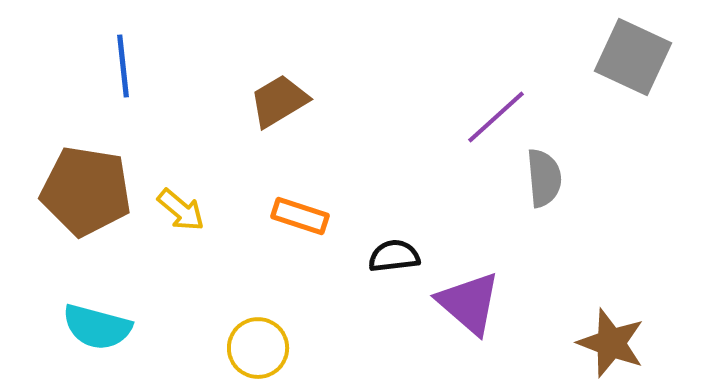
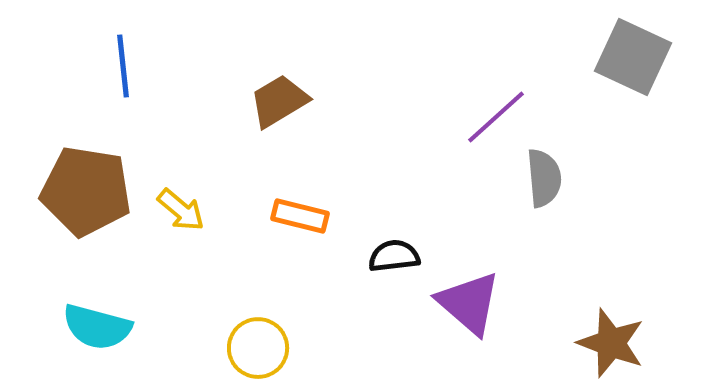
orange rectangle: rotated 4 degrees counterclockwise
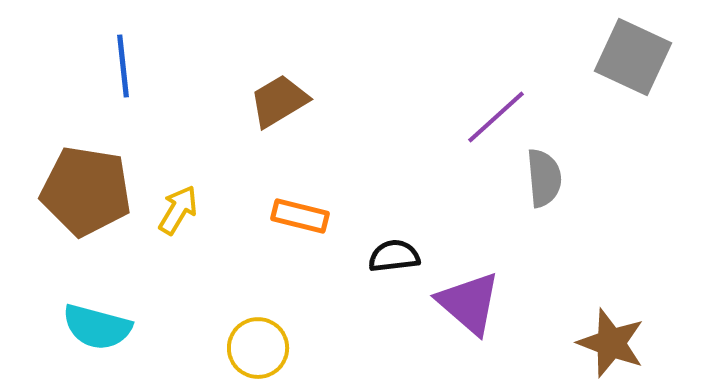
yellow arrow: moved 3 px left; rotated 99 degrees counterclockwise
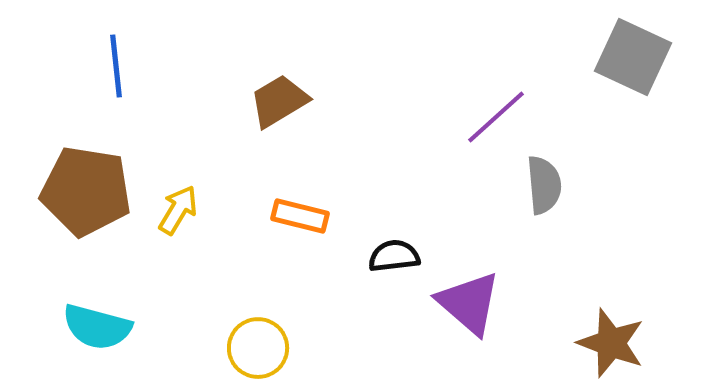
blue line: moved 7 px left
gray semicircle: moved 7 px down
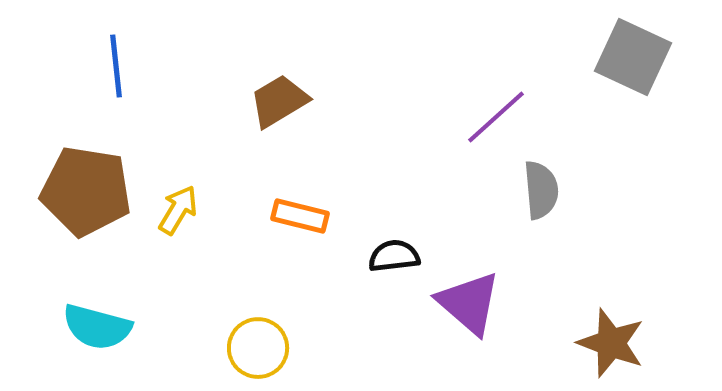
gray semicircle: moved 3 px left, 5 px down
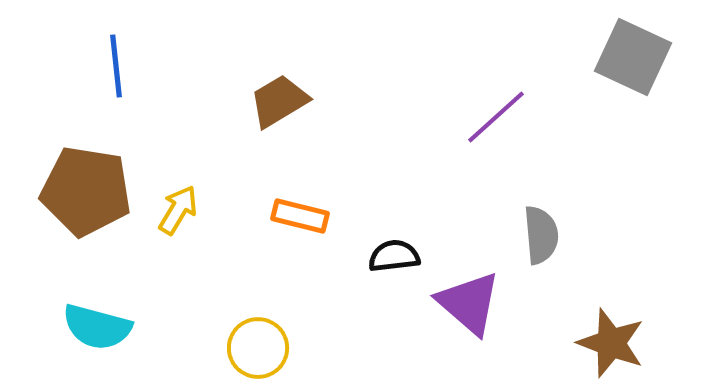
gray semicircle: moved 45 px down
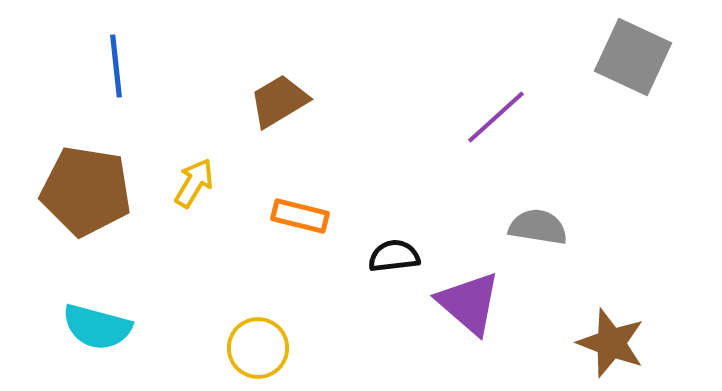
yellow arrow: moved 16 px right, 27 px up
gray semicircle: moved 3 px left, 8 px up; rotated 76 degrees counterclockwise
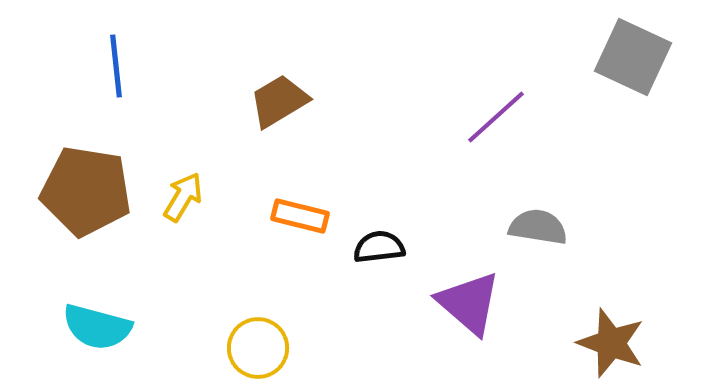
yellow arrow: moved 11 px left, 14 px down
black semicircle: moved 15 px left, 9 px up
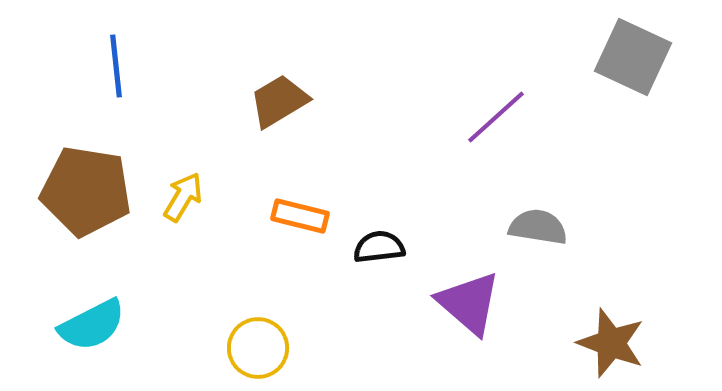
cyan semicircle: moved 5 px left, 2 px up; rotated 42 degrees counterclockwise
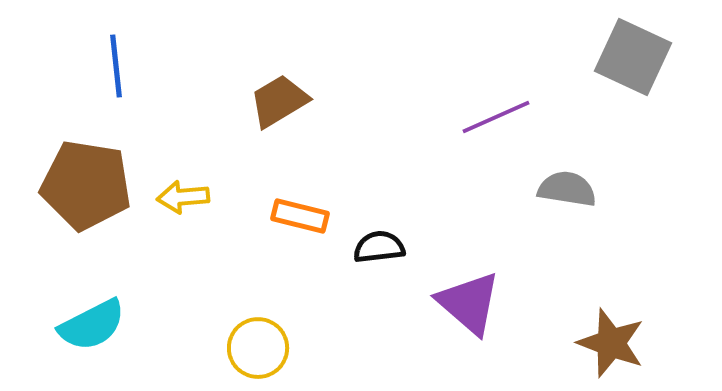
purple line: rotated 18 degrees clockwise
brown pentagon: moved 6 px up
yellow arrow: rotated 126 degrees counterclockwise
gray semicircle: moved 29 px right, 38 px up
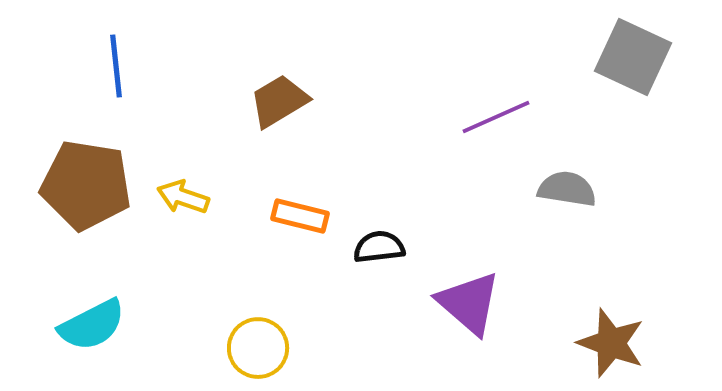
yellow arrow: rotated 24 degrees clockwise
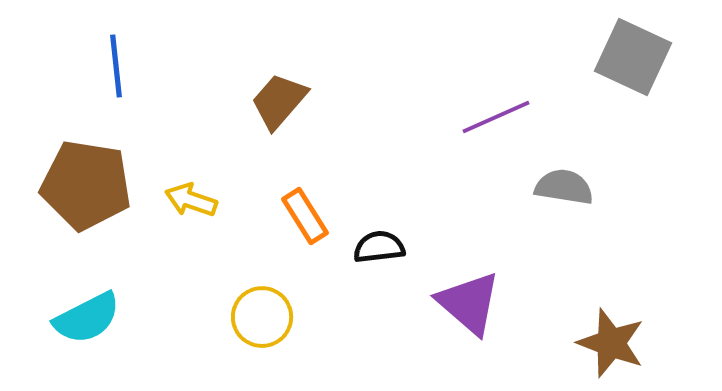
brown trapezoid: rotated 18 degrees counterclockwise
gray semicircle: moved 3 px left, 2 px up
yellow arrow: moved 8 px right, 3 px down
orange rectangle: moved 5 px right; rotated 44 degrees clockwise
cyan semicircle: moved 5 px left, 7 px up
yellow circle: moved 4 px right, 31 px up
